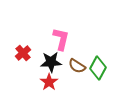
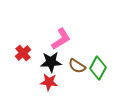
pink L-shape: rotated 45 degrees clockwise
red star: rotated 30 degrees counterclockwise
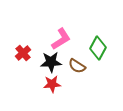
green diamond: moved 20 px up
red star: moved 3 px right, 2 px down; rotated 12 degrees counterclockwise
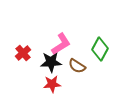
pink L-shape: moved 5 px down
green diamond: moved 2 px right, 1 px down
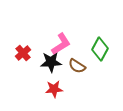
red star: moved 2 px right, 5 px down
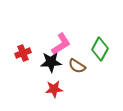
red cross: rotated 21 degrees clockwise
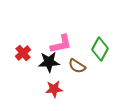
pink L-shape: rotated 20 degrees clockwise
red cross: rotated 21 degrees counterclockwise
black star: moved 2 px left
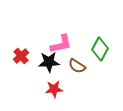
red cross: moved 2 px left, 3 px down
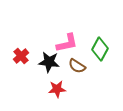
pink L-shape: moved 6 px right, 1 px up
black star: rotated 10 degrees clockwise
red star: moved 3 px right
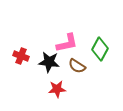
red cross: rotated 28 degrees counterclockwise
